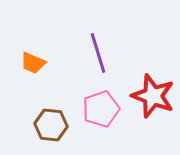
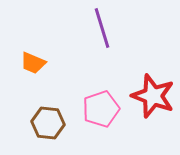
purple line: moved 4 px right, 25 px up
brown hexagon: moved 3 px left, 2 px up
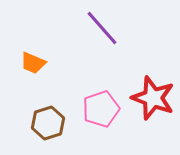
purple line: rotated 24 degrees counterclockwise
red star: moved 2 px down
brown hexagon: rotated 24 degrees counterclockwise
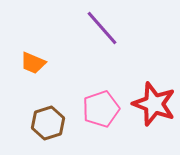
red star: moved 1 px right, 6 px down
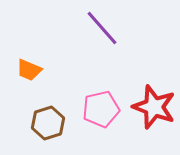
orange trapezoid: moved 4 px left, 7 px down
red star: moved 3 px down
pink pentagon: rotated 6 degrees clockwise
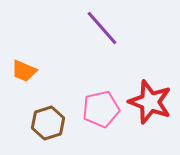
orange trapezoid: moved 5 px left, 1 px down
red star: moved 4 px left, 5 px up
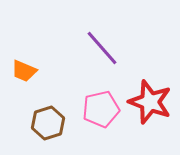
purple line: moved 20 px down
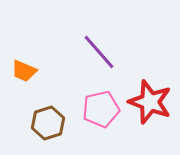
purple line: moved 3 px left, 4 px down
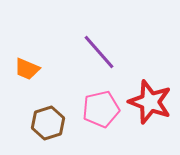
orange trapezoid: moved 3 px right, 2 px up
